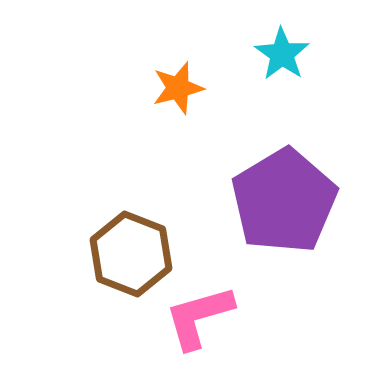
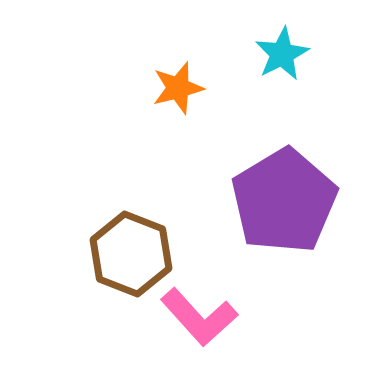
cyan star: rotated 10 degrees clockwise
pink L-shape: rotated 116 degrees counterclockwise
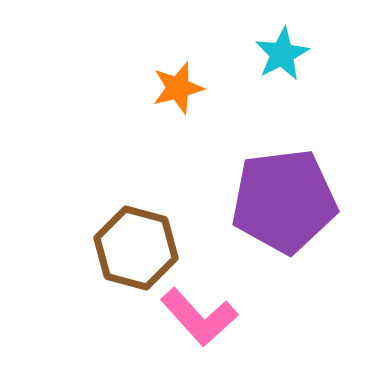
purple pentagon: rotated 24 degrees clockwise
brown hexagon: moved 5 px right, 6 px up; rotated 6 degrees counterclockwise
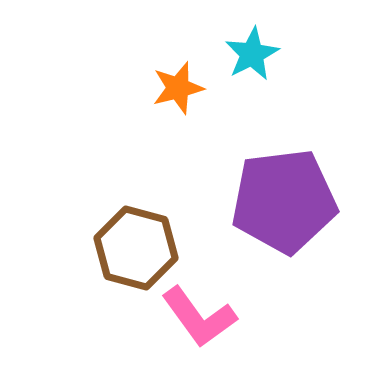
cyan star: moved 30 px left
pink L-shape: rotated 6 degrees clockwise
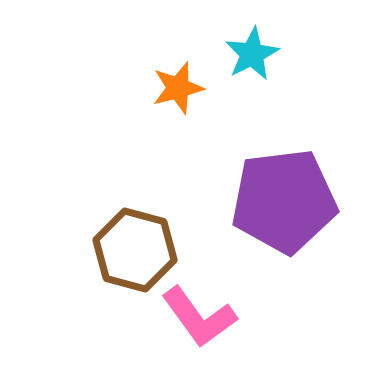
brown hexagon: moved 1 px left, 2 px down
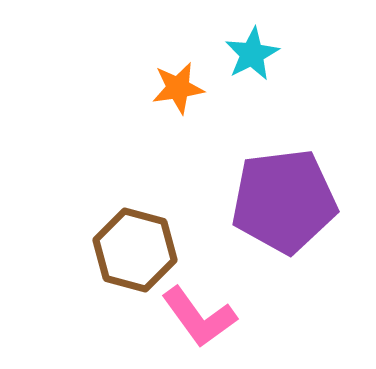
orange star: rotated 6 degrees clockwise
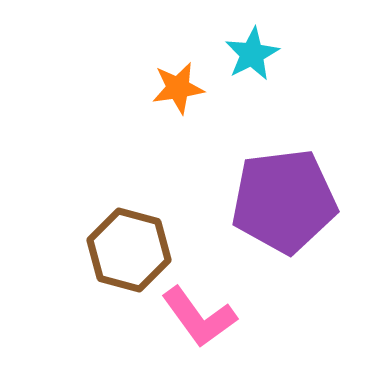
brown hexagon: moved 6 px left
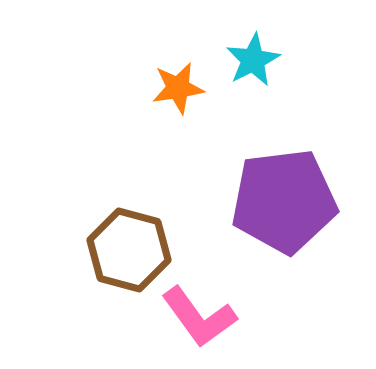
cyan star: moved 1 px right, 6 px down
